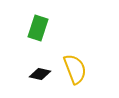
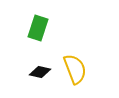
black diamond: moved 2 px up
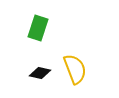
black diamond: moved 1 px down
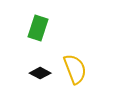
black diamond: rotated 15 degrees clockwise
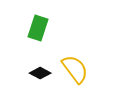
yellow semicircle: rotated 16 degrees counterclockwise
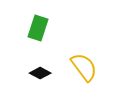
yellow semicircle: moved 9 px right, 2 px up
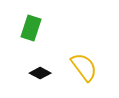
green rectangle: moved 7 px left
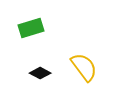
green rectangle: rotated 55 degrees clockwise
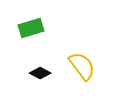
yellow semicircle: moved 2 px left, 1 px up
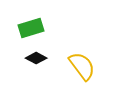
black diamond: moved 4 px left, 15 px up
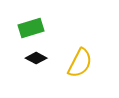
yellow semicircle: moved 2 px left, 3 px up; rotated 64 degrees clockwise
